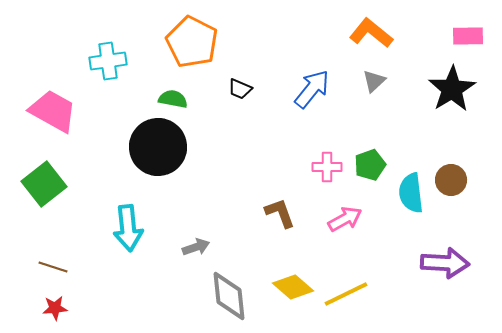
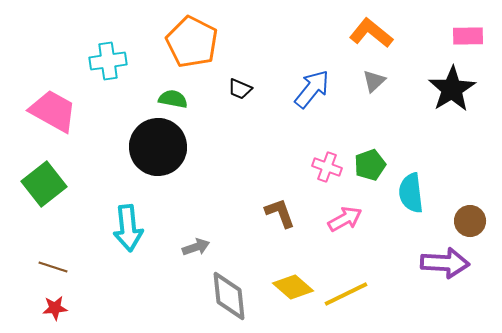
pink cross: rotated 20 degrees clockwise
brown circle: moved 19 px right, 41 px down
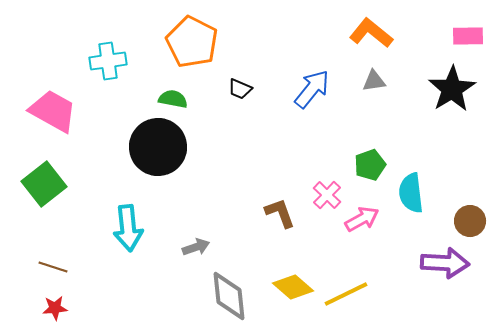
gray triangle: rotated 35 degrees clockwise
pink cross: moved 28 px down; rotated 24 degrees clockwise
pink arrow: moved 17 px right
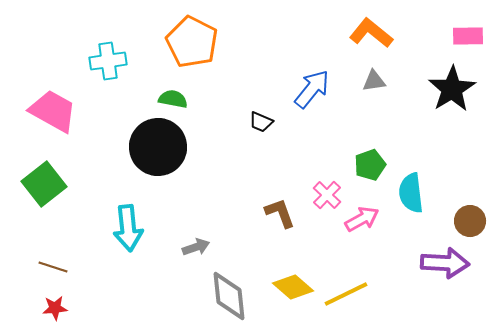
black trapezoid: moved 21 px right, 33 px down
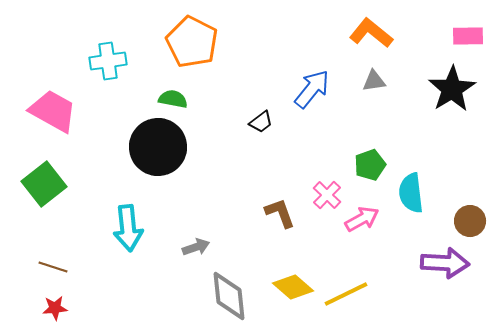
black trapezoid: rotated 60 degrees counterclockwise
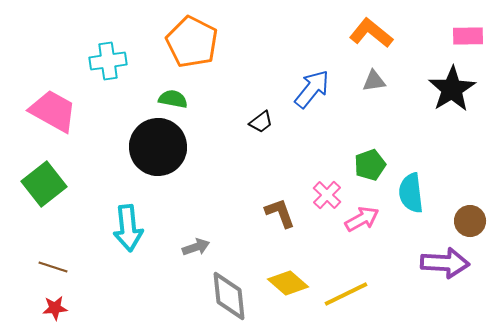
yellow diamond: moved 5 px left, 4 px up
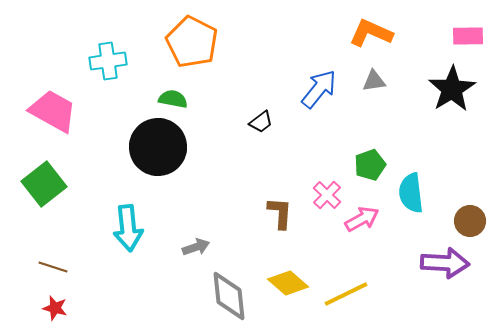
orange L-shape: rotated 15 degrees counterclockwise
blue arrow: moved 7 px right
brown L-shape: rotated 24 degrees clockwise
red star: rotated 20 degrees clockwise
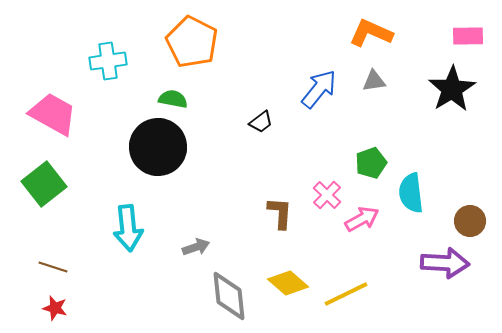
pink trapezoid: moved 3 px down
green pentagon: moved 1 px right, 2 px up
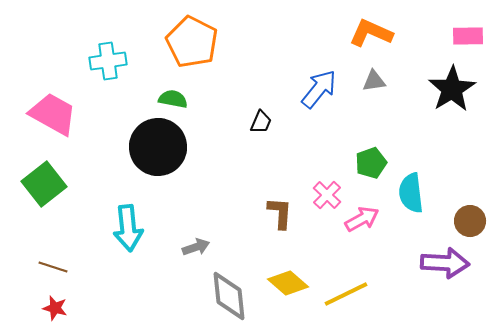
black trapezoid: rotated 30 degrees counterclockwise
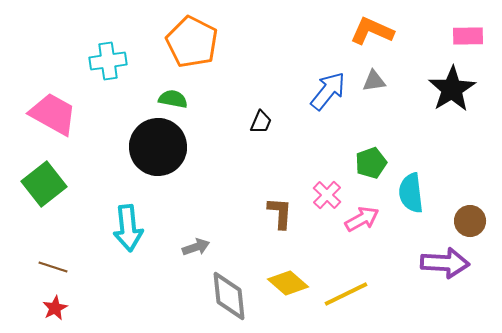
orange L-shape: moved 1 px right, 2 px up
blue arrow: moved 9 px right, 2 px down
red star: rotated 30 degrees clockwise
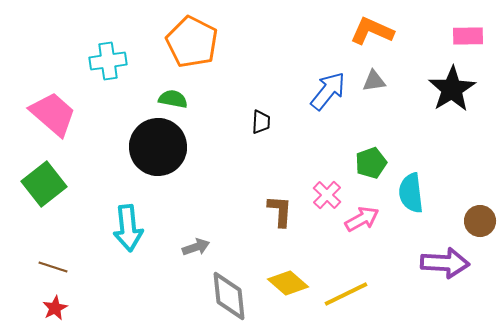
pink trapezoid: rotated 12 degrees clockwise
black trapezoid: rotated 20 degrees counterclockwise
brown L-shape: moved 2 px up
brown circle: moved 10 px right
